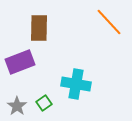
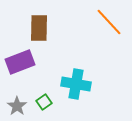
green square: moved 1 px up
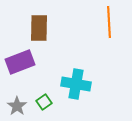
orange line: rotated 40 degrees clockwise
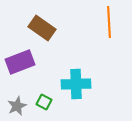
brown rectangle: moved 3 px right; rotated 56 degrees counterclockwise
cyan cross: rotated 12 degrees counterclockwise
green square: rotated 28 degrees counterclockwise
gray star: rotated 12 degrees clockwise
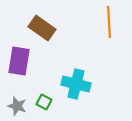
purple rectangle: moved 1 px left, 1 px up; rotated 60 degrees counterclockwise
cyan cross: rotated 16 degrees clockwise
gray star: rotated 30 degrees counterclockwise
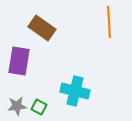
cyan cross: moved 1 px left, 7 px down
green square: moved 5 px left, 5 px down
gray star: rotated 24 degrees counterclockwise
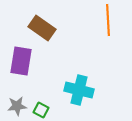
orange line: moved 1 px left, 2 px up
purple rectangle: moved 2 px right
cyan cross: moved 4 px right, 1 px up
green square: moved 2 px right, 3 px down
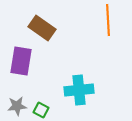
cyan cross: rotated 20 degrees counterclockwise
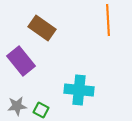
purple rectangle: rotated 48 degrees counterclockwise
cyan cross: rotated 12 degrees clockwise
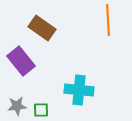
green square: rotated 28 degrees counterclockwise
